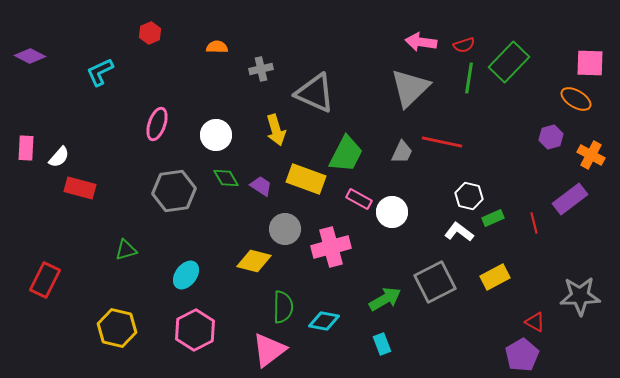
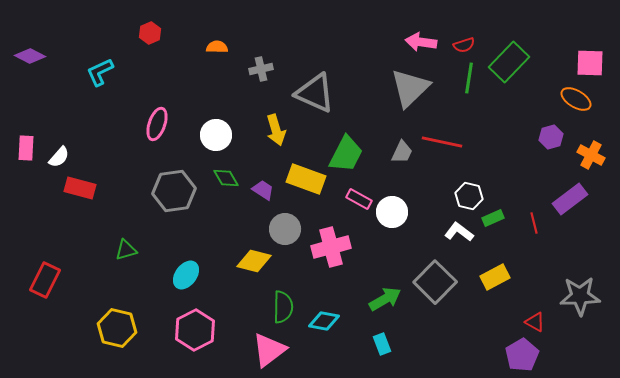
purple trapezoid at (261, 186): moved 2 px right, 4 px down
gray square at (435, 282): rotated 18 degrees counterclockwise
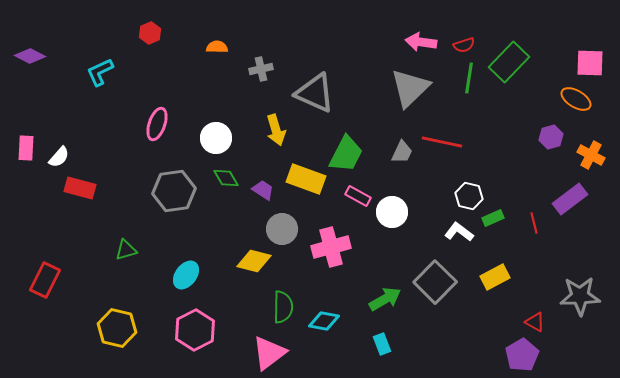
white circle at (216, 135): moved 3 px down
pink rectangle at (359, 199): moved 1 px left, 3 px up
gray circle at (285, 229): moved 3 px left
pink triangle at (269, 350): moved 3 px down
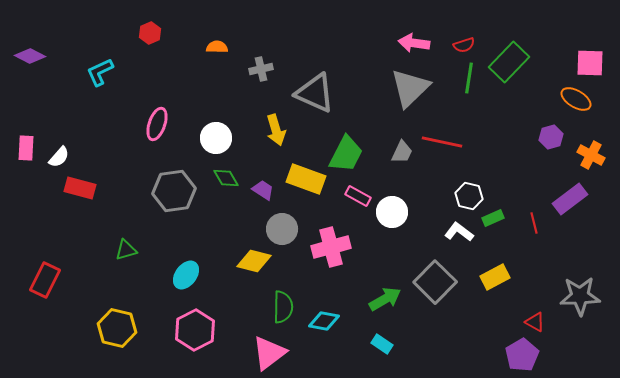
pink arrow at (421, 42): moved 7 px left, 1 px down
cyan rectangle at (382, 344): rotated 35 degrees counterclockwise
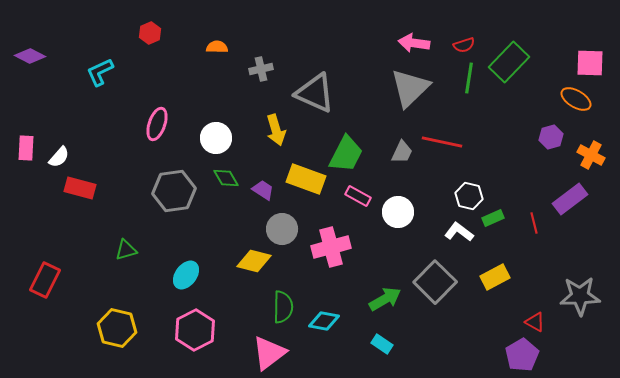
white circle at (392, 212): moved 6 px right
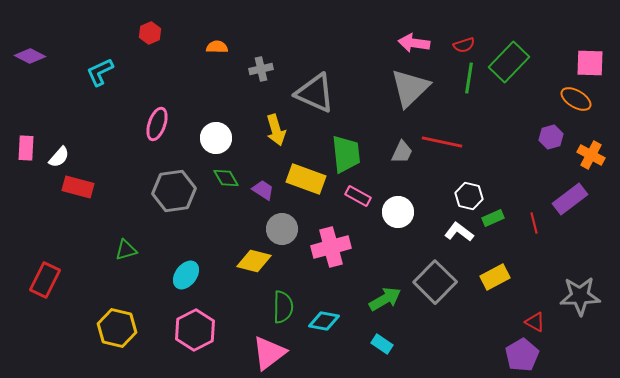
green trapezoid at (346, 154): rotated 33 degrees counterclockwise
red rectangle at (80, 188): moved 2 px left, 1 px up
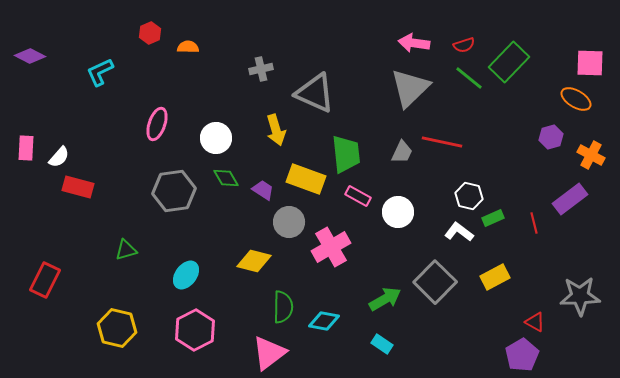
orange semicircle at (217, 47): moved 29 px left
green line at (469, 78): rotated 60 degrees counterclockwise
gray circle at (282, 229): moved 7 px right, 7 px up
pink cross at (331, 247): rotated 15 degrees counterclockwise
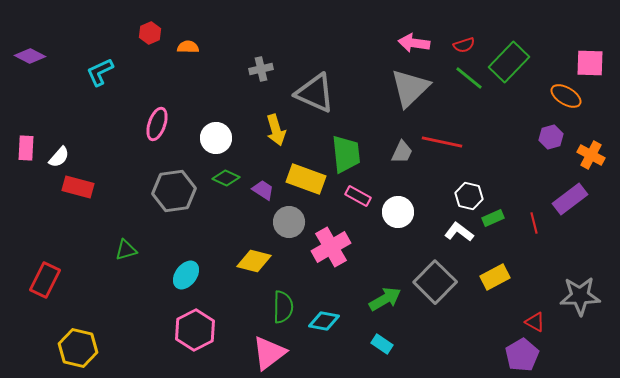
orange ellipse at (576, 99): moved 10 px left, 3 px up
green diamond at (226, 178): rotated 36 degrees counterclockwise
yellow hexagon at (117, 328): moved 39 px left, 20 px down
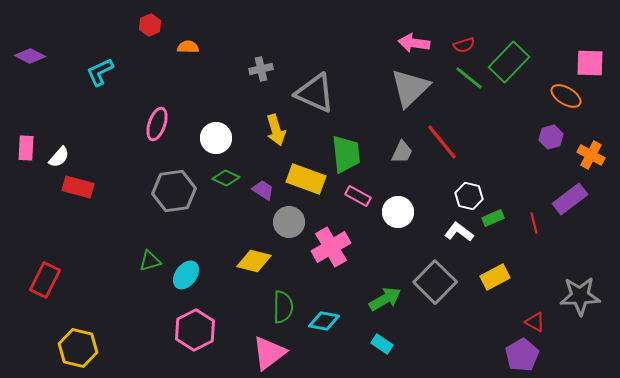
red hexagon at (150, 33): moved 8 px up
red line at (442, 142): rotated 39 degrees clockwise
green triangle at (126, 250): moved 24 px right, 11 px down
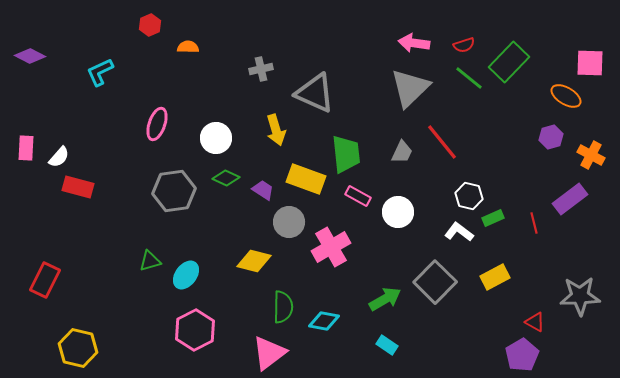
cyan rectangle at (382, 344): moved 5 px right, 1 px down
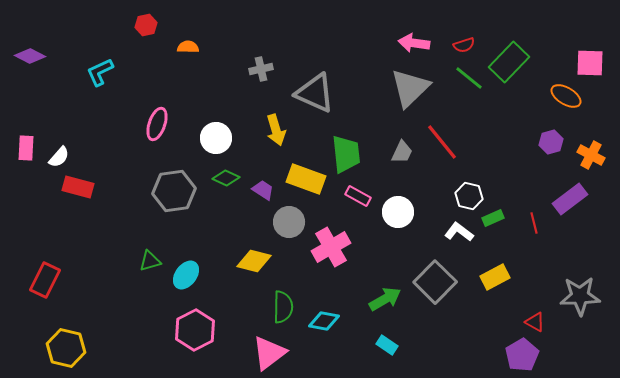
red hexagon at (150, 25): moved 4 px left; rotated 10 degrees clockwise
purple hexagon at (551, 137): moved 5 px down
yellow hexagon at (78, 348): moved 12 px left
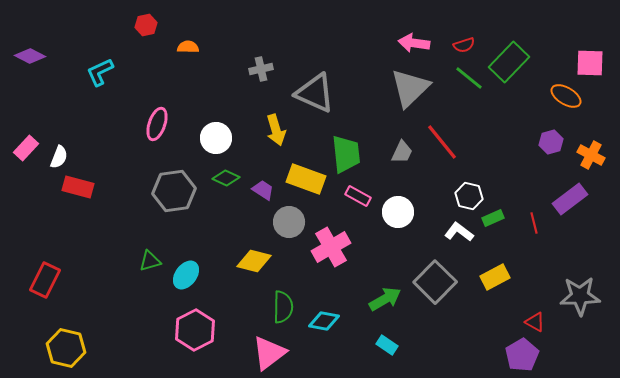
pink rectangle at (26, 148): rotated 40 degrees clockwise
white semicircle at (59, 157): rotated 20 degrees counterclockwise
